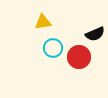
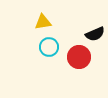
cyan circle: moved 4 px left, 1 px up
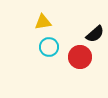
black semicircle: rotated 18 degrees counterclockwise
red circle: moved 1 px right
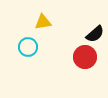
cyan circle: moved 21 px left
red circle: moved 5 px right
